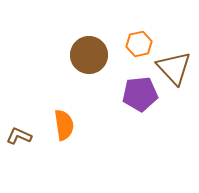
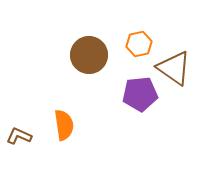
brown triangle: rotated 12 degrees counterclockwise
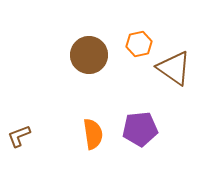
purple pentagon: moved 35 px down
orange semicircle: moved 29 px right, 9 px down
brown L-shape: rotated 45 degrees counterclockwise
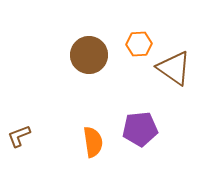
orange hexagon: rotated 10 degrees clockwise
orange semicircle: moved 8 px down
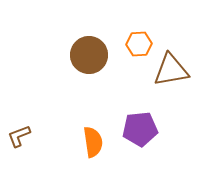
brown triangle: moved 3 px left, 2 px down; rotated 45 degrees counterclockwise
